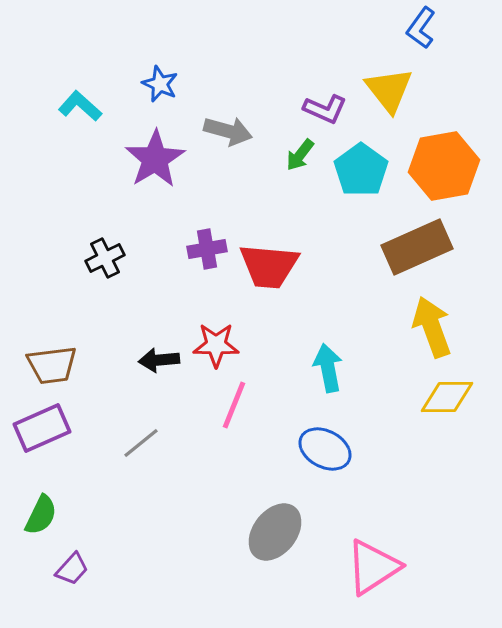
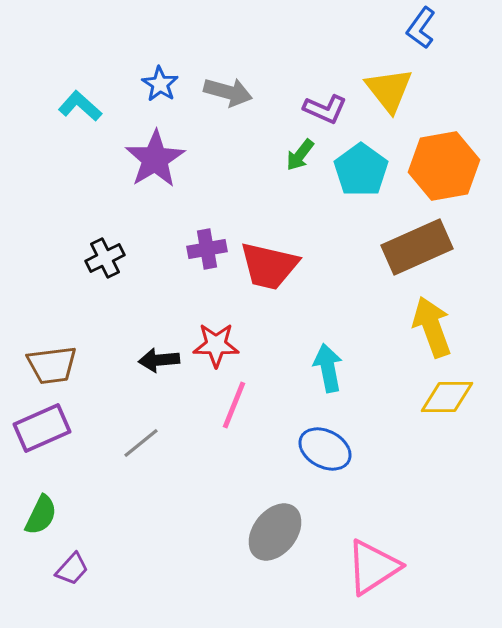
blue star: rotated 9 degrees clockwise
gray arrow: moved 39 px up
red trapezoid: rotated 8 degrees clockwise
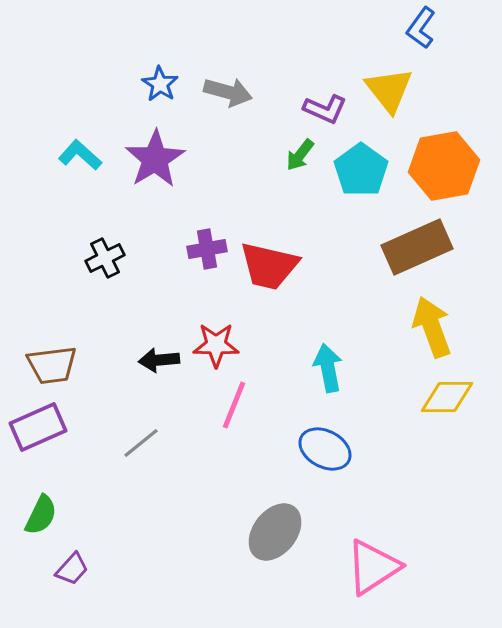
cyan L-shape: moved 49 px down
purple rectangle: moved 4 px left, 1 px up
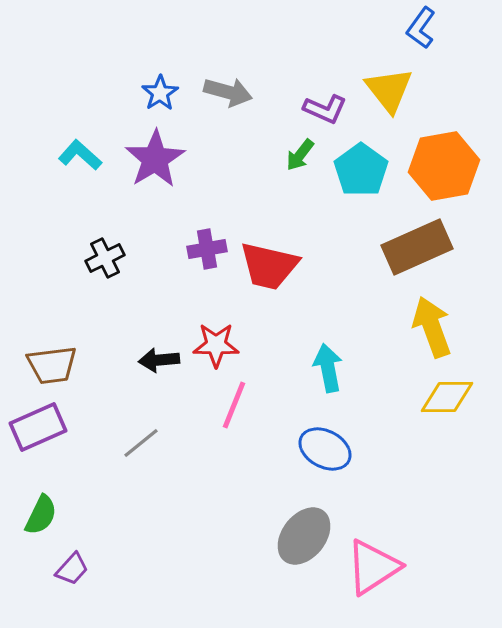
blue star: moved 9 px down; rotated 6 degrees clockwise
gray ellipse: moved 29 px right, 4 px down
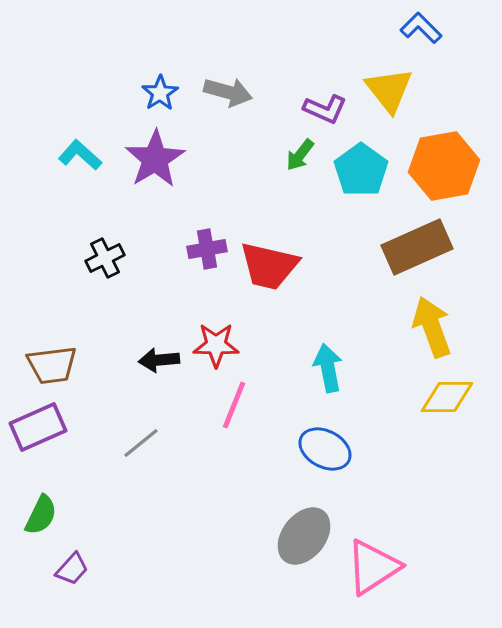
blue L-shape: rotated 99 degrees clockwise
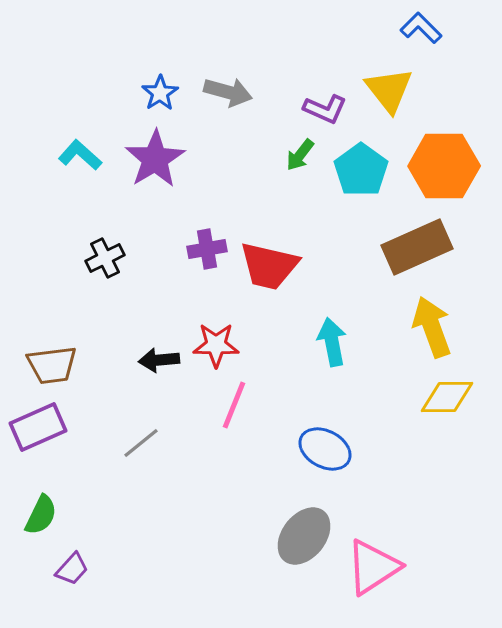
orange hexagon: rotated 10 degrees clockwise
cyan arrow: moved 4 px right, 26 px up
